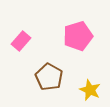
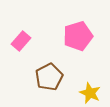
brown pentagon: rotated 16 degrees clockwise
yellow star: moved 3 px down
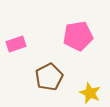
pink pentagon: rotated 8 degrees clockwise
pink rectangle: moved 5 px left, 3 px down; rotated 30 degrees clockwise
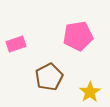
yellow star: moved 1 px up; rotated 15 degrees clockwise
